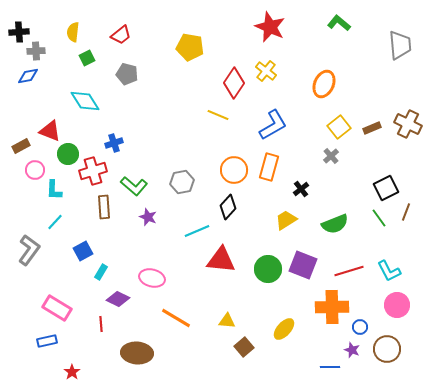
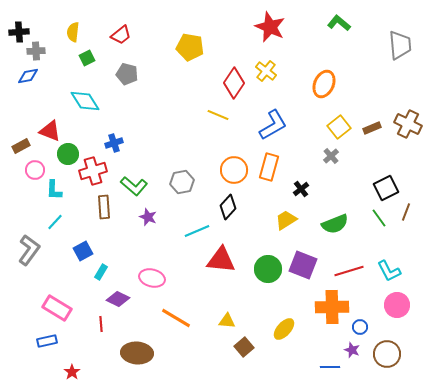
brown circle at (387, 349): moved 5 px down
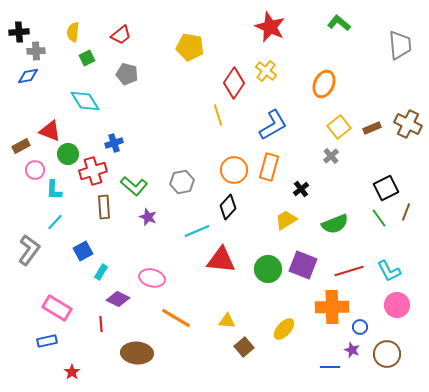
yellow line at (218, 115): rotated 50 degrees clockwise
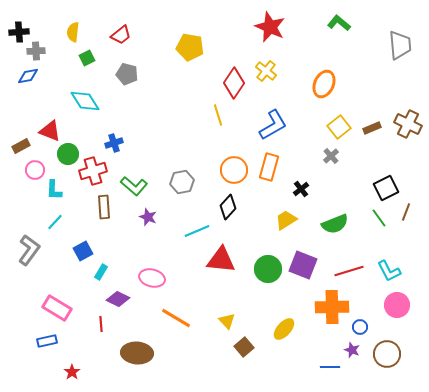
yellow triangle at (227, 321): rotated 42 degrees clockwise
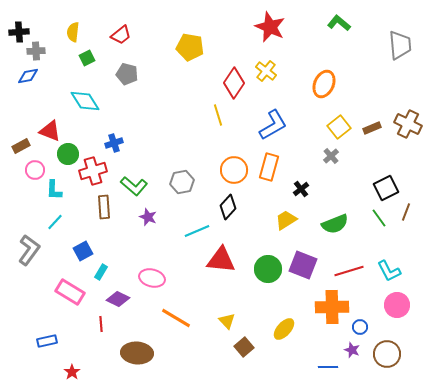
pink rectangle at (57, 308): moved 13 px right, 16 px up
blue line at (330, 367): moved 2 px left
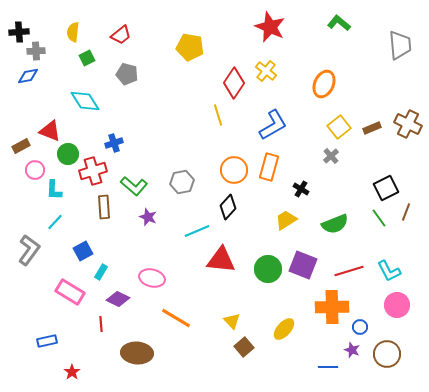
black cross at (301, 189): rotated 21 degrees counterclockwise
yellow triangle at (227, 321): moved 5 px right
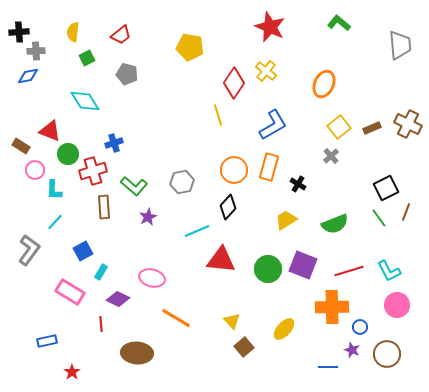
brown rectangle at (21, 146): rotated 60 degrees clockwise
black cross at (301, 189): moved 3 px left, 5 px up
purple star at (148, 217): rotated 24 degrees clockwise
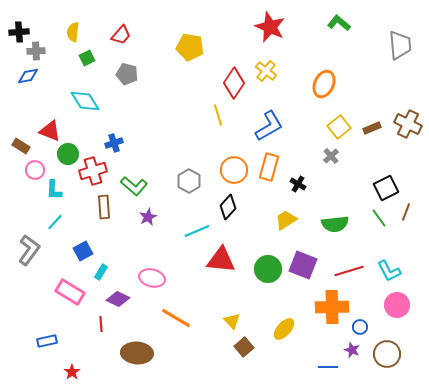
red trapezoid at (121, 35): rotated 10 degrees counterclockwise
blue L-shape at (273, 125): moved 4 px left, 1 px down
gray hexagon at (182, 182): moved 7 px right, 1 px up; rotated 20 degrees counterclockwise
green semicircle at (335, 224): rotated 16 degrees clockwise
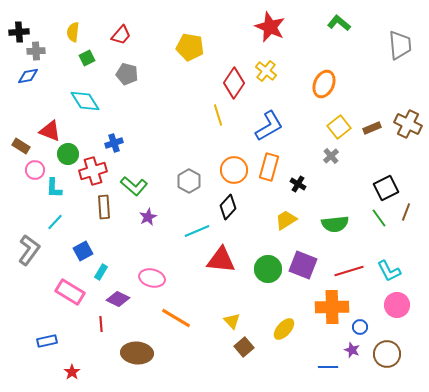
cyan L-shape at (54, 190): moved 2 px up
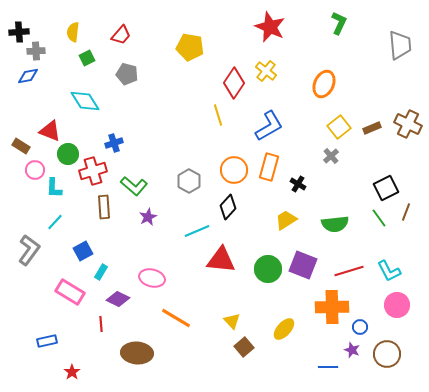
green L-shape at (339, 23): rotated 75 degrees clockwise
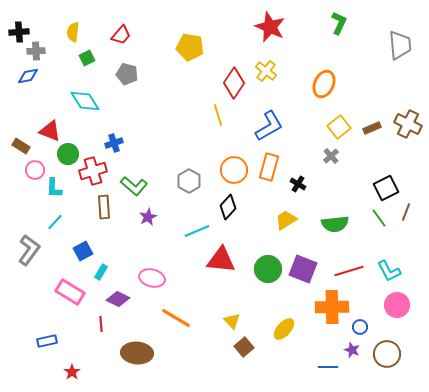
purple square at (303, 265): moved 4 px down
